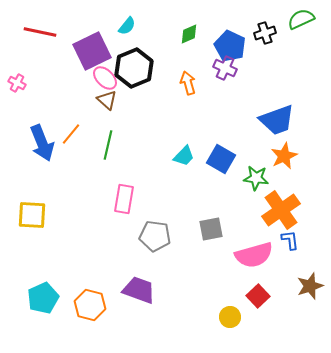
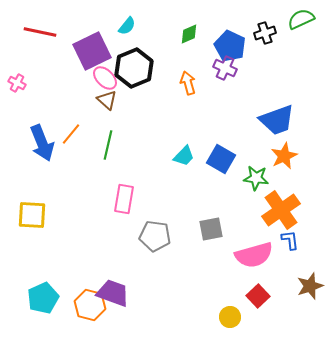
purple trapezoid: moved 26 px left, 3 px down
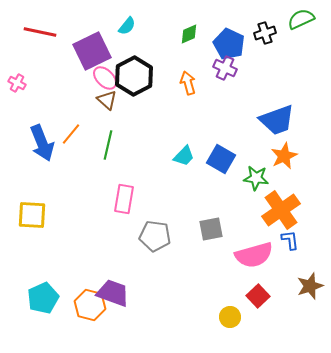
blue pentagon: moved 1 px left, 2 px up
black hexagon: moved 8 px down; rotated 6 degrees counterclockwise
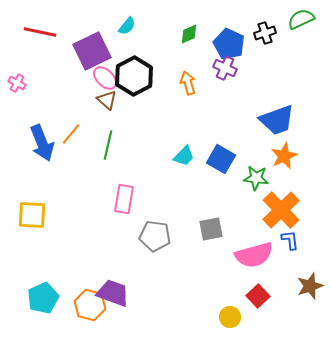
orange cross: rotated 9 degrees counterclockwise
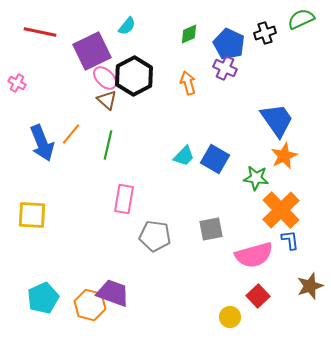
blue trapezoid: rotated 105 degrees counterclockwise
blue square: moved 6 px left
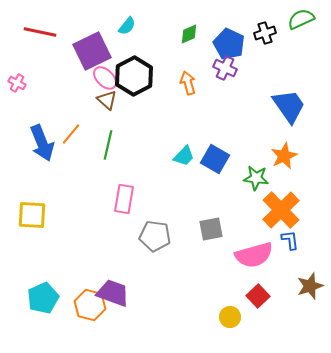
blue trapezoid: moved 12 px right, 14 px up
